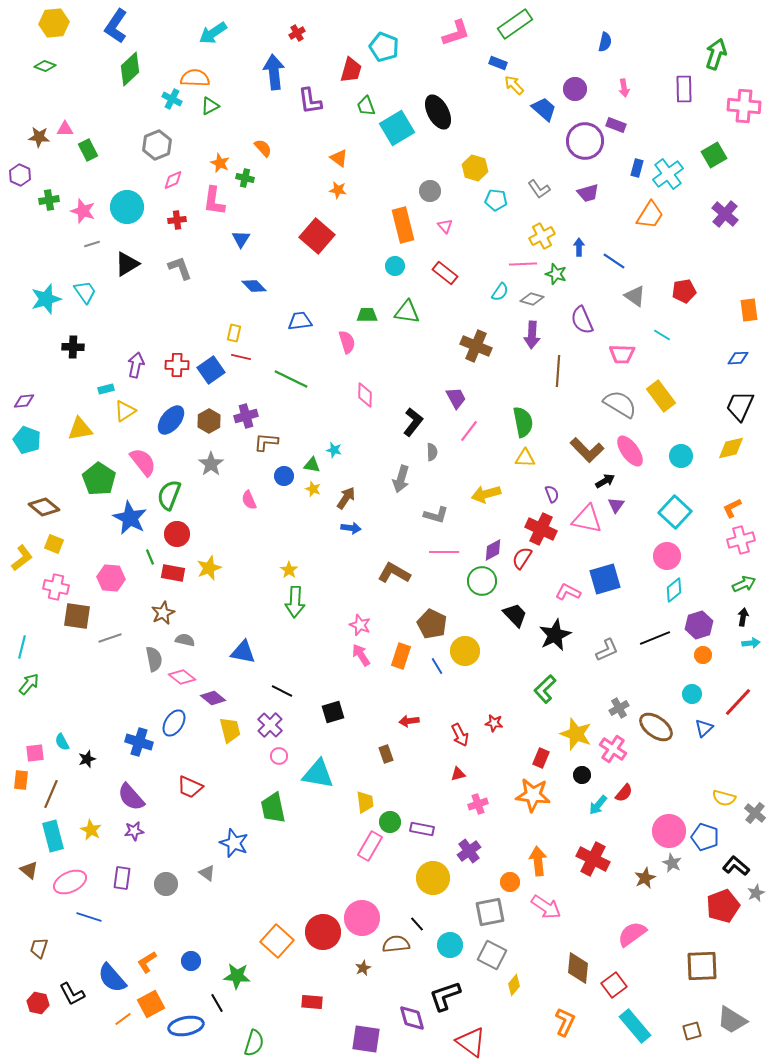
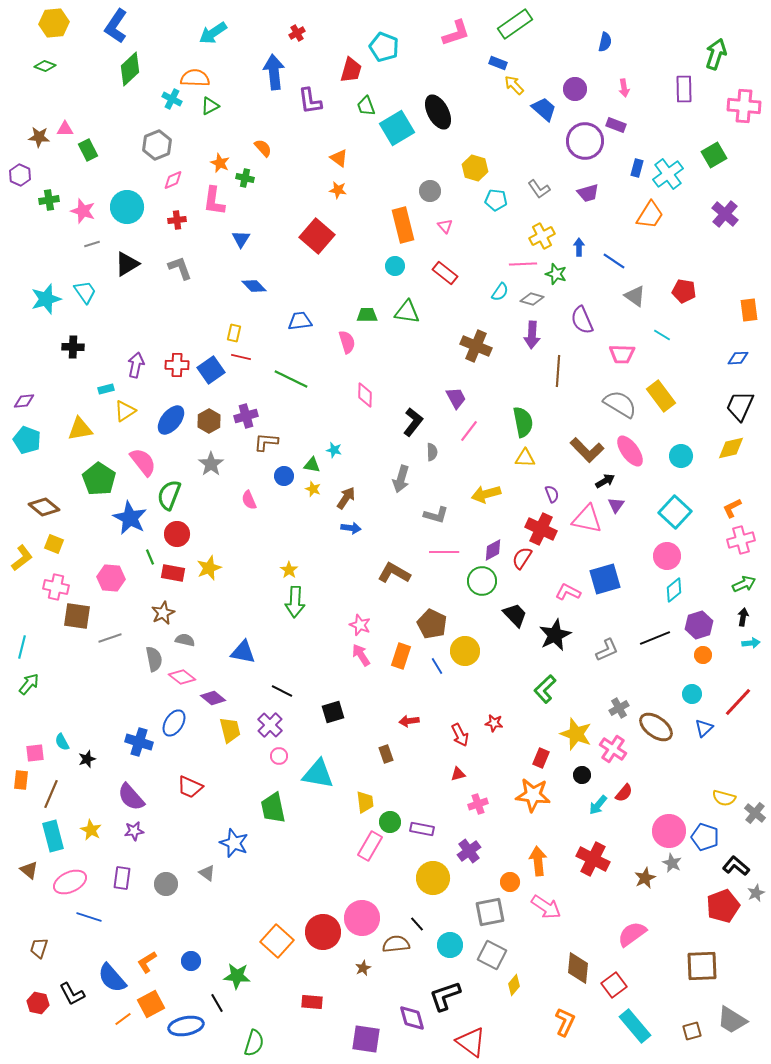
red pentagon at (684, 291): rotated 20 degrees clockwise
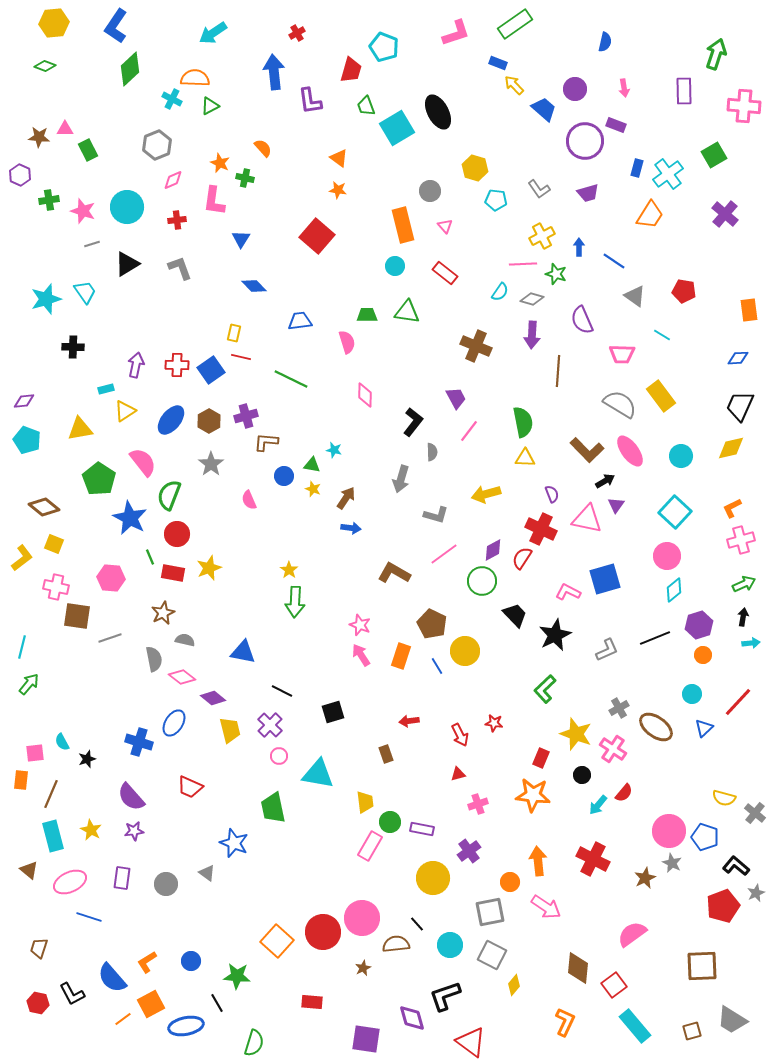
purple rectangle at (684, 89): moved 2 px down
pink line at (444, 552): moved 2 px down; rotated 36 degrees counterclockwise
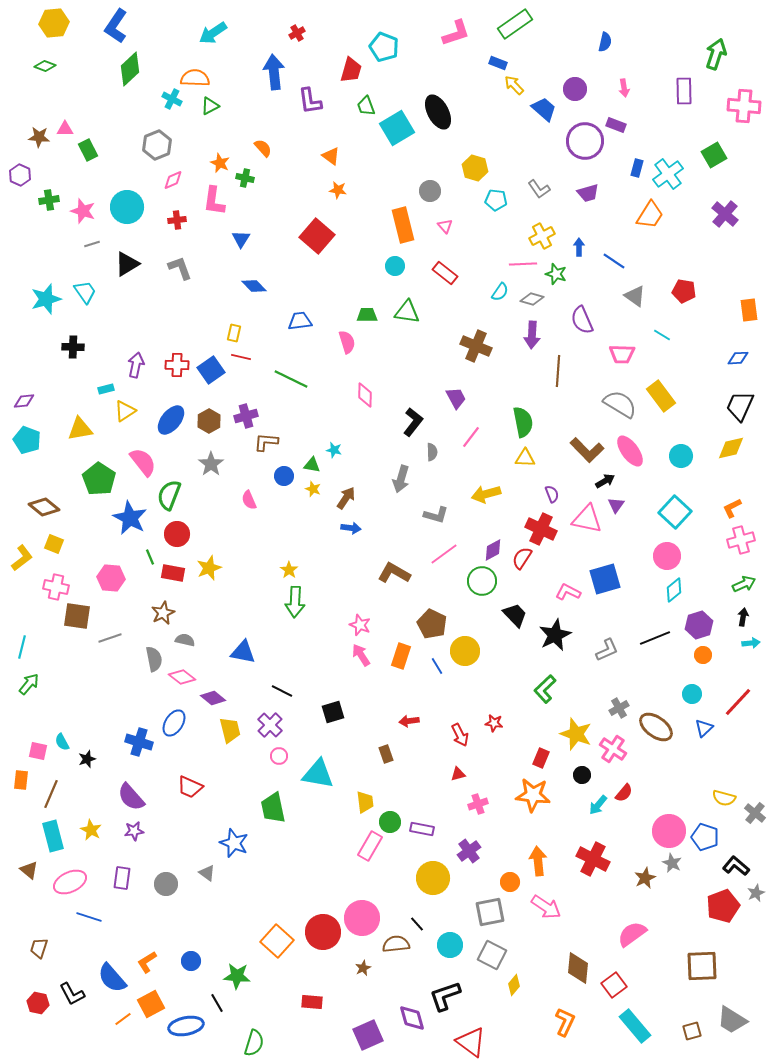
orange triangle at (339, 158): moved 8 px left, 2 px up
pink line at (469, 431): moved 2 px right, 6 px down
pink square at (35, 753): moved 3 px right, 2 px up; rotated 18 degrees clockwise
purple square at (366, 1039): moved 2 px right, 4 px up; rotated 32 degrees counterclockwise
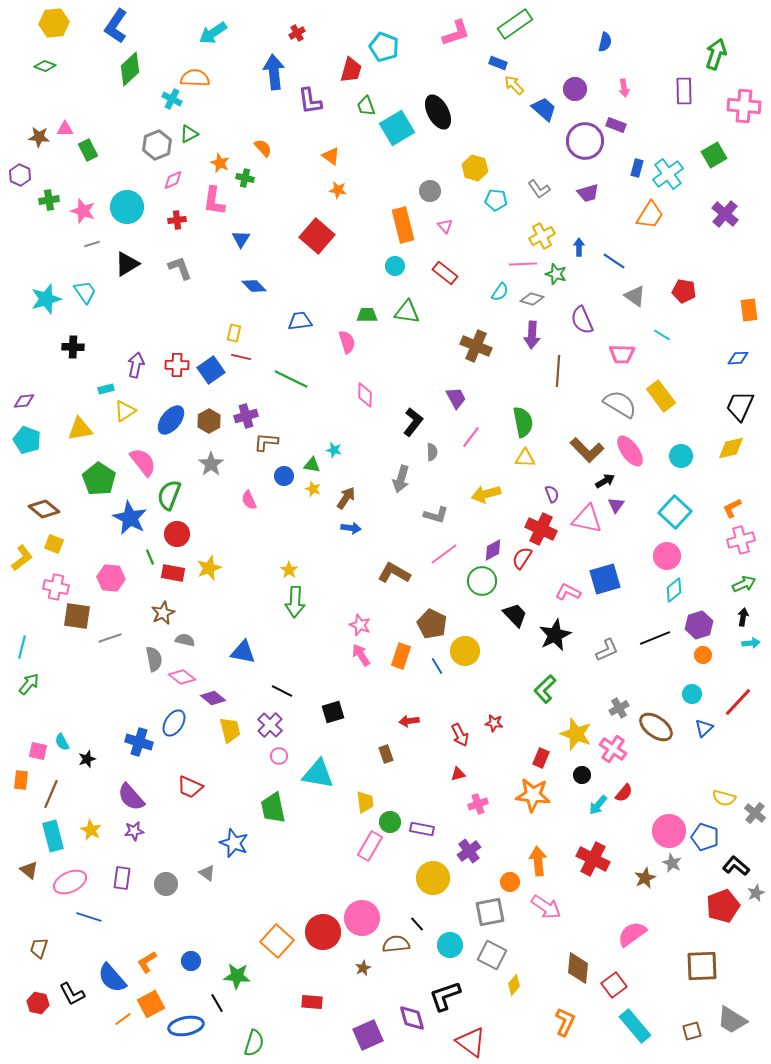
green triangle at (210, 106): moved 21 px left, 28 px down
brown diamond at (44, 507): moved 2 px down
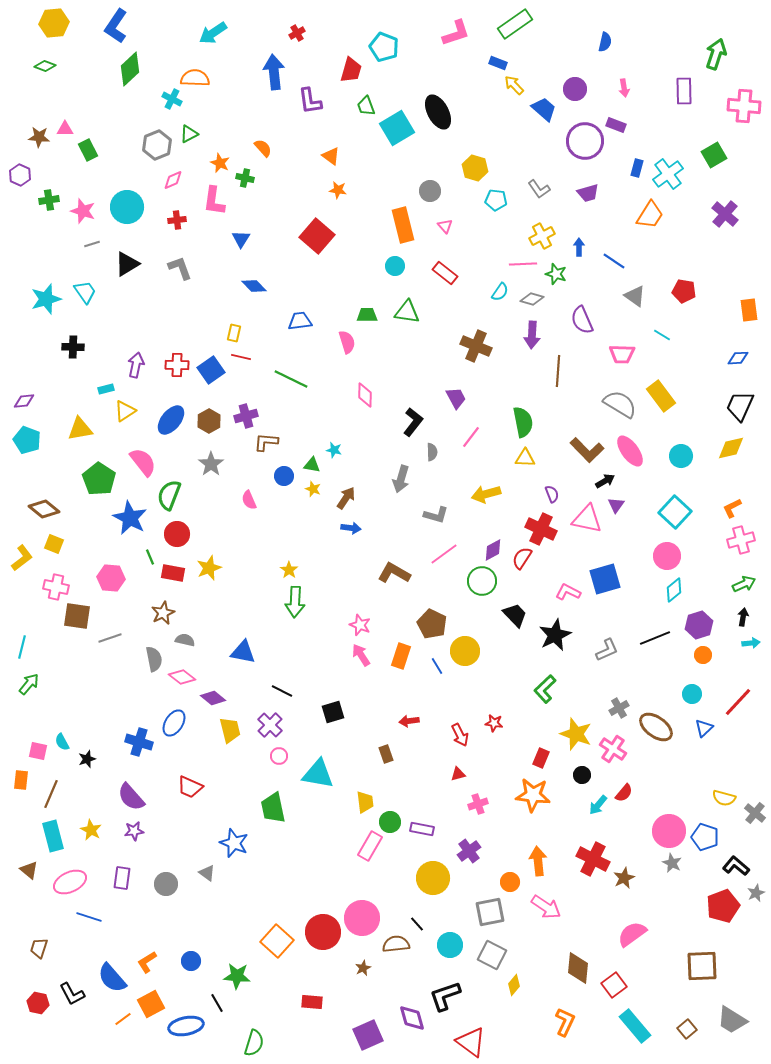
brown star at (645, 878): moved 21 px left
brown square at (692, 1031): moved 5 px left, 2 px up; rotated 24 degrees counterclockwise
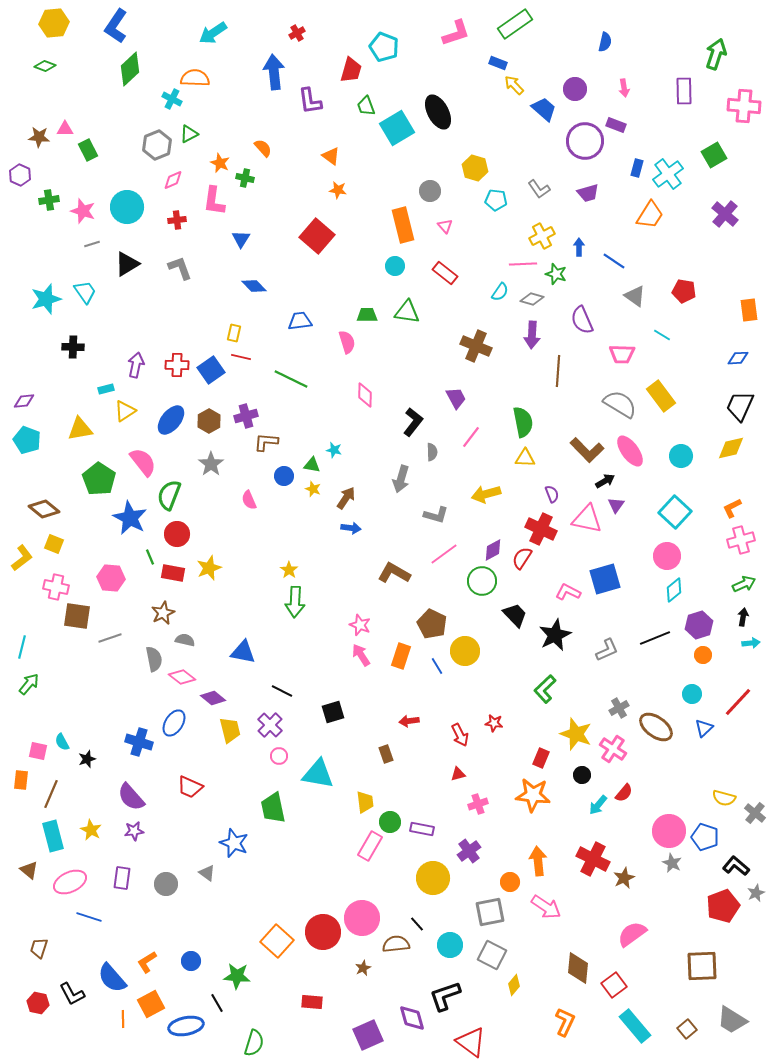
orange line at (123, 1019): rotated 54 degrees counterclockwise
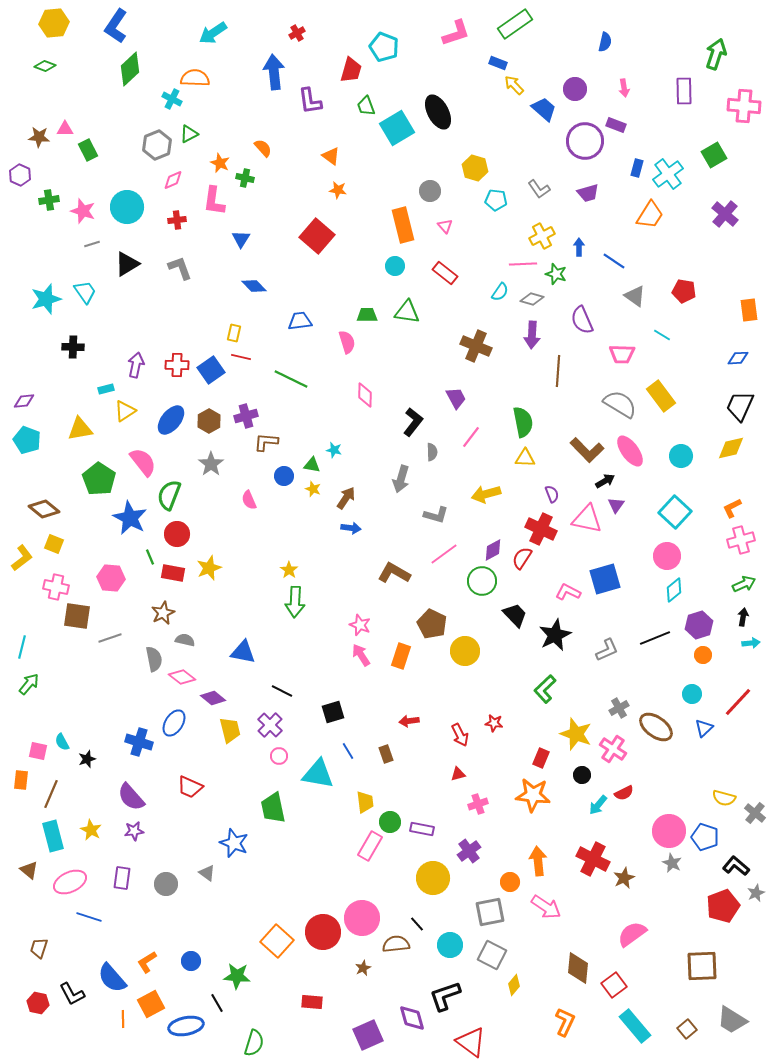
blue line at (437, 666): moved 89 px left, 85 px down
red semicircle at (624, 793): rotated 24 degrees clockwise
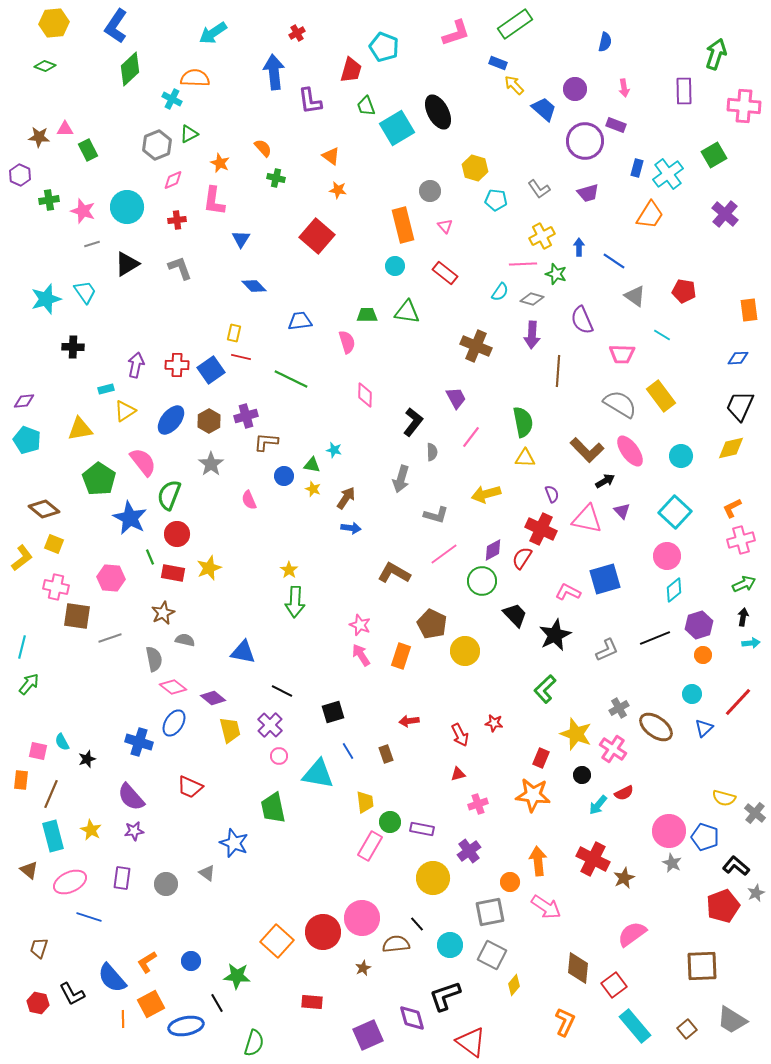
green cross at (245, 178): moved 31 px right
purple triangle at (616, 505): moved 6 px right, 6 px down; rotated 18 degrees counterclockwise
pink diamond at (182, 677): moved 9 px left, 10 px down
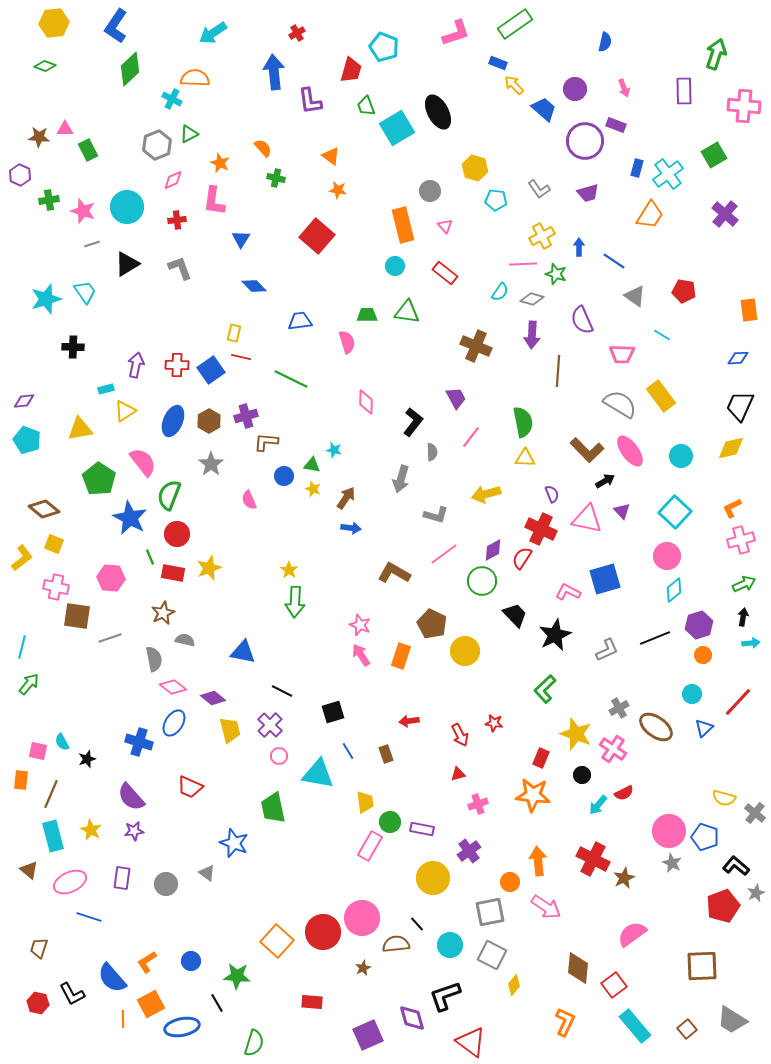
pink arrow at (624, 88): rotated 12 degrees counterclockwise
pink diamond at (365, 395): moved 1 px right, 7 px down
blue ellipse at (171, 420): moved 2 px right, 1 px down; rotated 16 degrees counterclockwise
blue ellipse at (186, 1026): moved 4 px left, 1 px down
